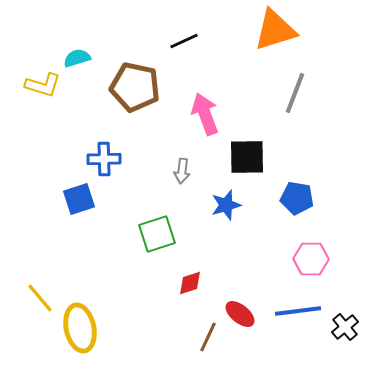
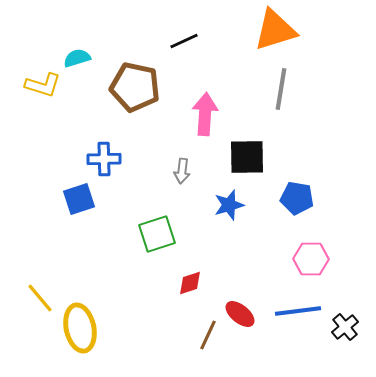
gray line: moved 14 px left, 4 px up; rotated 12 degrees counterclockwise
pink arrow: rotated 24 degrees clockwise
blue star: moved 3 px right
brown line: moved 2 px up
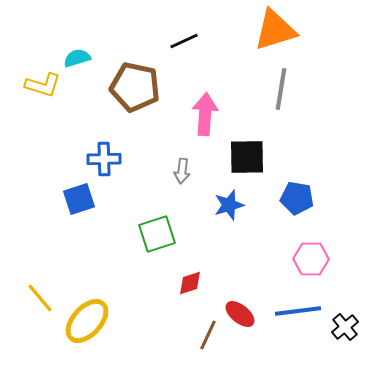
yellow ellipse: moved 7 px right, 7 px up; rotated 54 degrees clockwise
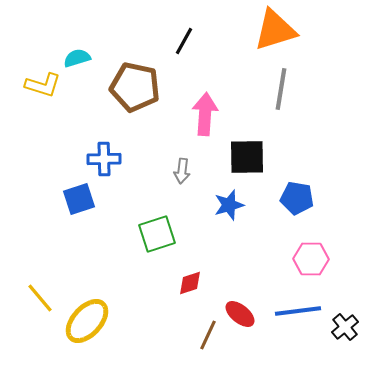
black line: rotated 36 degrees counterclockwise
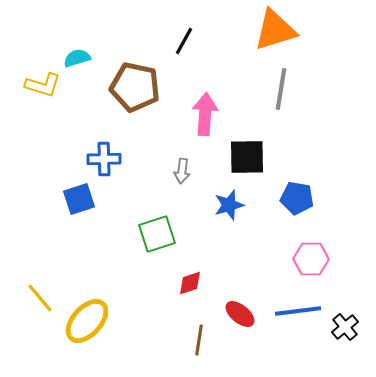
brown line: moved 9 px left, 5 px down; rotated 16 degrees counterclockwise
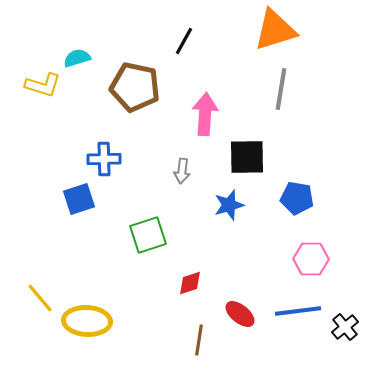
green square: moved 9 px left, 1 px down
yellow ellipse: rotated 51 degrees clockwise
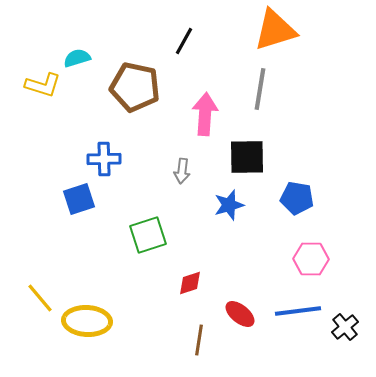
gray line: moved 21 px left
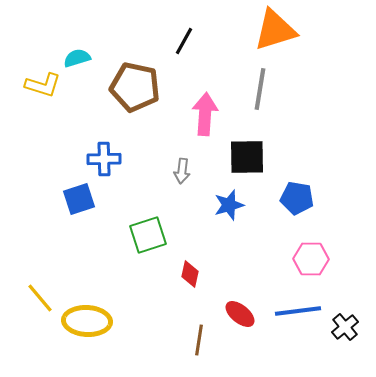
red diamond: moved 9 px up; rotated 60 degrees counterclockwise
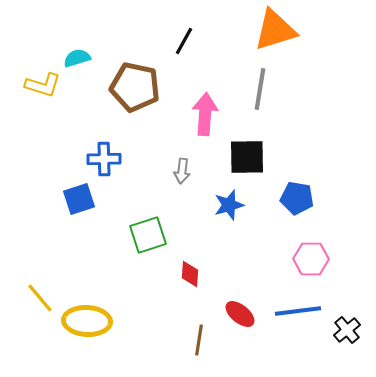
red diamond: rotated 8 degrees counterclockwise
black cross: moved 2 px right, 3 px down
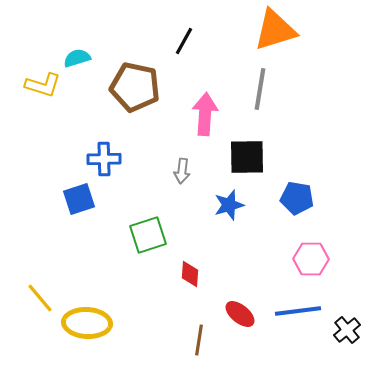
yellow ellipse: moved 2 px down
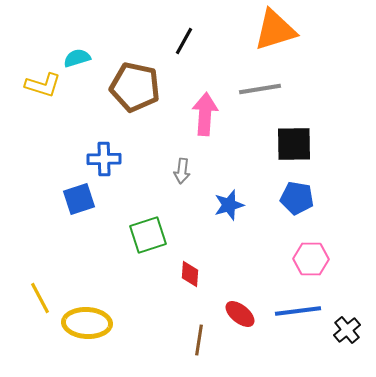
gray line: rotated 72 degrees clockwise
black square: moved 47 px right, 13 px up
yellow line: rotated 12 degrees clockwise
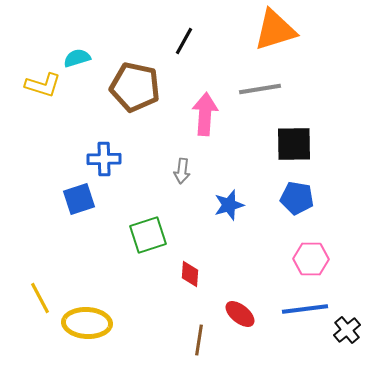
blue line: moved 7 px right, 2 px up
